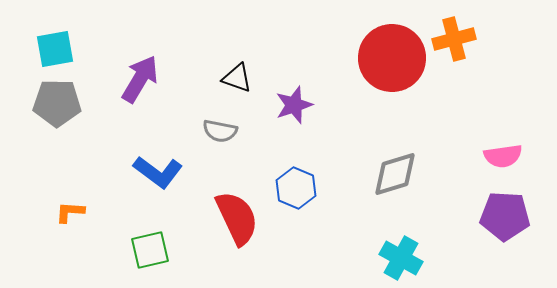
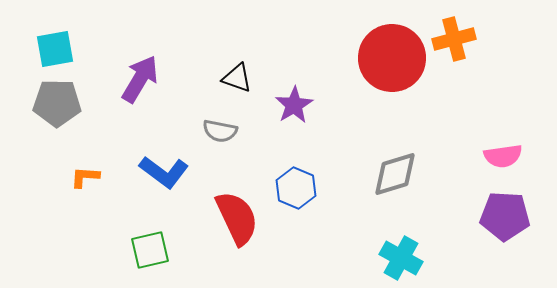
purple star: rotated 12 degrees counterclockwise
blue L-shape: moved 6 px right
orange L-shape: moved 15 px right, 35 px up
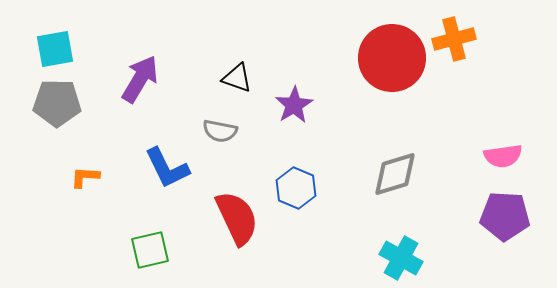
blue L-shape: moved 3 px right, 4 px up; rotated 27 degrees clockwise
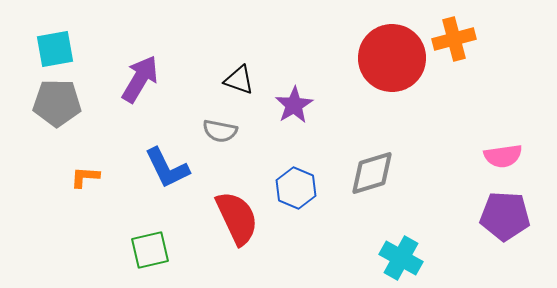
black triangle: moved 2 px right, 2 px down
gray diamond: moved 23 px left, 1 px up
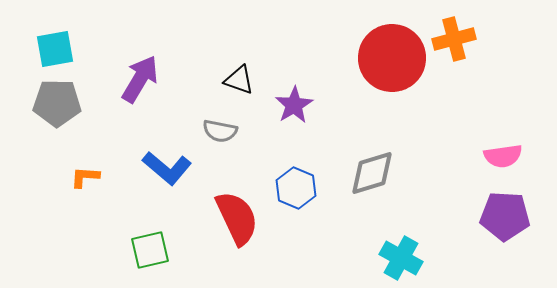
blue L-shape: rotated 24 degrees counterclockwise
